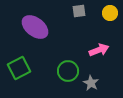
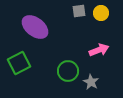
yellow circle: moved 9 px left
green square: moved 5 px up
gray star: moved 1 px up
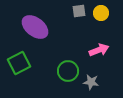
gray star: rotated 21 degrees counterclockwise
